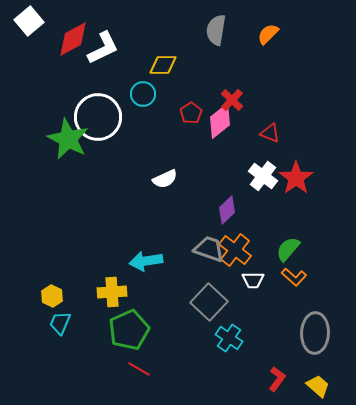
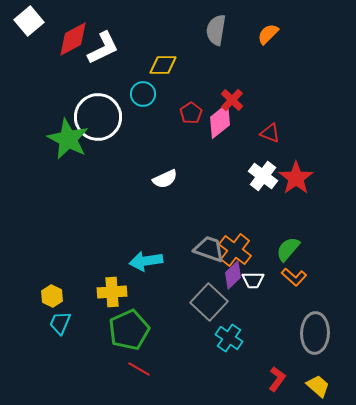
purple diamond: moved 6 px right, 65 px down
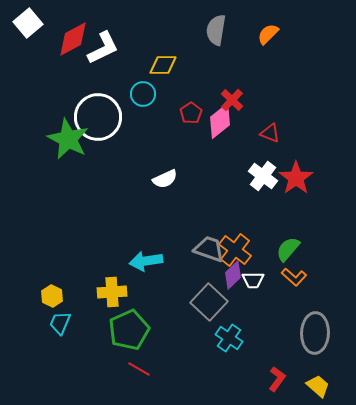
white square: moved 1 px left, 2 px down
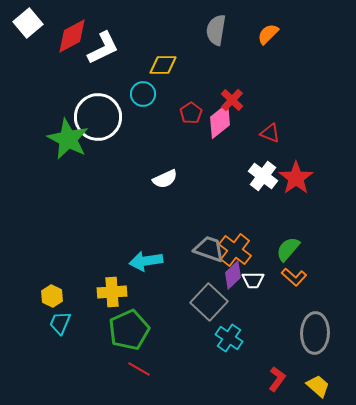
red diamond: moved 1 px left, 3 px up
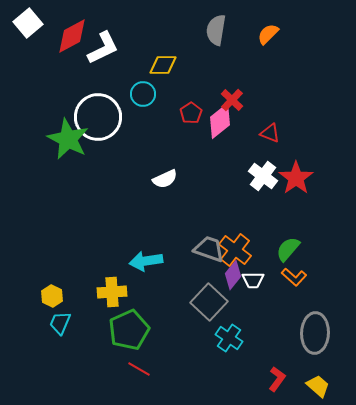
purple diamond: rotated 8 degrees counterclockwise
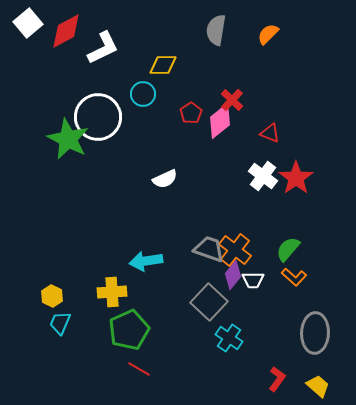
red diamond: moved 6 px left, 5 px up
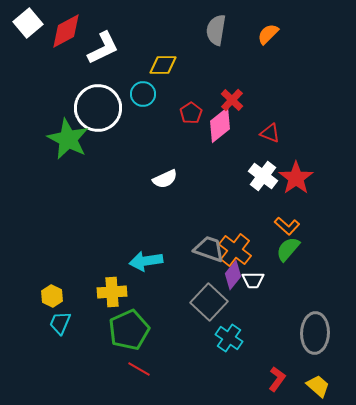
white circle: moved 9 px up
pink diamond: moved 4 px down
orange L-shape: moved 7 px left, 51 px up
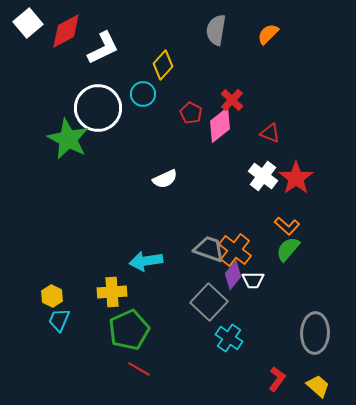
yellow diamond: rotated 48 degrees counterclockwise
red pentagon: rotated 10 degrees counterclockwise
cyan trapezoid: moved 1 px left, 3 px up
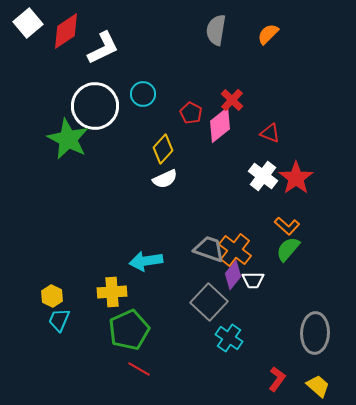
red diamond: rotated 6 degrees counterclockwise
yellow diamond: moved 84 px down
white circle: moved 3 px left, 2 px up
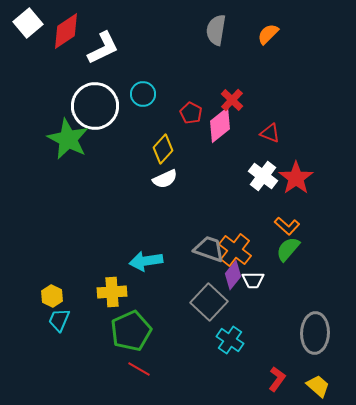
green pentagon: moved 2 px right, 1 px down
cyan cross: moved 1 px right, 2 px down
